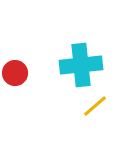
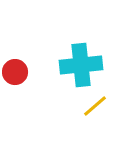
red circle: moved 1 px up
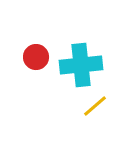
red circle: moved 21 px right, 15 px up
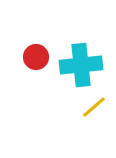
yellow line: moved 1 px left, 1 px down
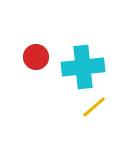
cyan cross: moved 2 px right, 2 px down
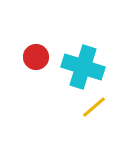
cyan cross: rotated 24 degrees clockwise
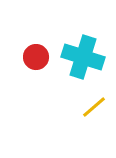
cyan cross: moved 10 px up
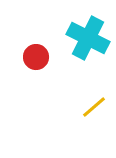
cyan cross: moved 5 px right, 19 px up; rotated 9 degrees clockwise
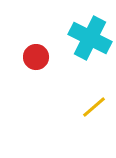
cyan cross: moved 2 px right
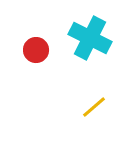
red circle: moved 7 px up
